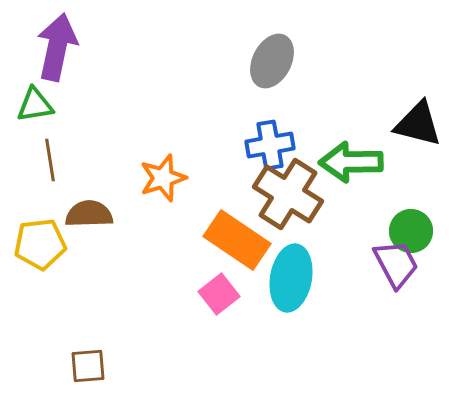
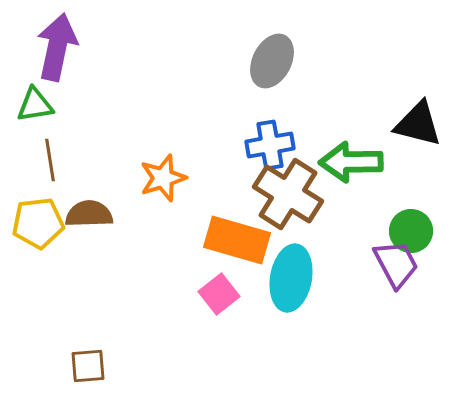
orange rectangle: rotated 18 degrees counterclockwise
yellow pentagon: moved 2 px left, 21 px up
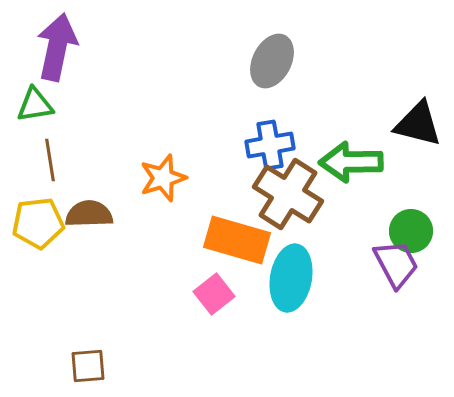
pink square: moved 5 px left
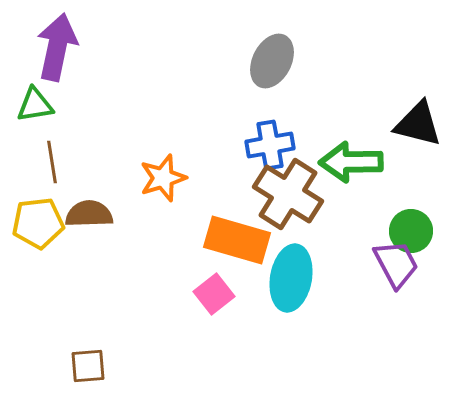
brown line: moved 2 px right, 2 px down
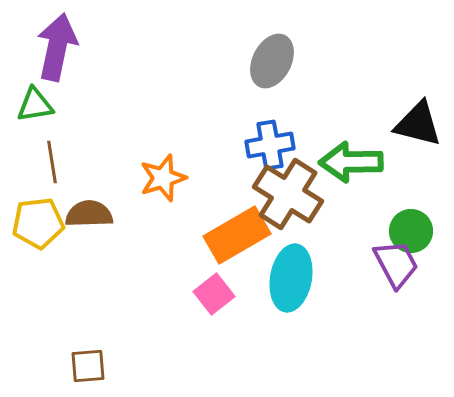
orange rectangle: moved 5 px up; rotated 46 degrees counterclockwise
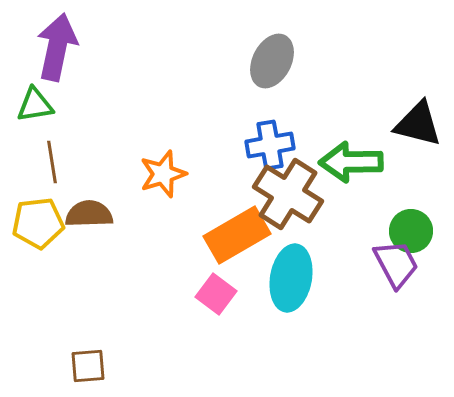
orange star: moved 4 px up
pink square: moved 2 px right; rotated 15 degrees counterclockwise
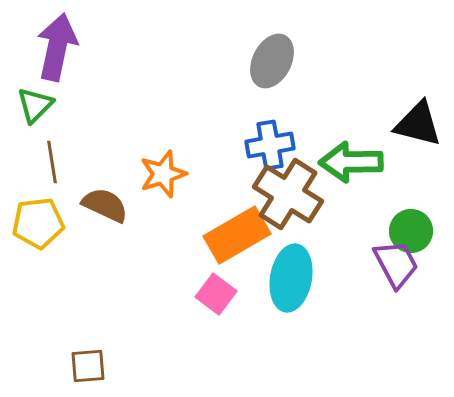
green triangle: rotated 36 degrees counterclockwise
brown semicircle: moved 16 px right, 9 px up; rotated 27 degrees clockwise
